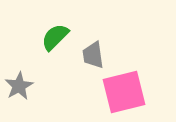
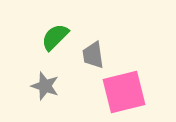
gray star: moved 26 px right; rotated 24 degrees counterclockwise
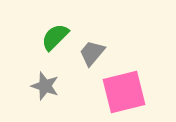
gray trapezoid: moved 1 px left, 2 px up; rotated 48 degrees clockwise
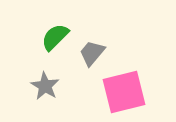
gray star: rotated 12 degrees clockwise
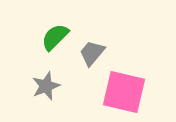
gray star: moved 1 px right; rotated 20 degrees clockwise
pink square: rotated 27 degrees clockwise
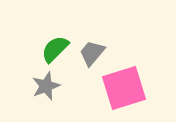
green semicircle: moved 12 px down
pink square: moved 4 px up; rotated 30 degrees counterclockwise
